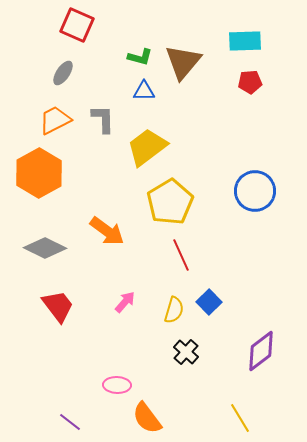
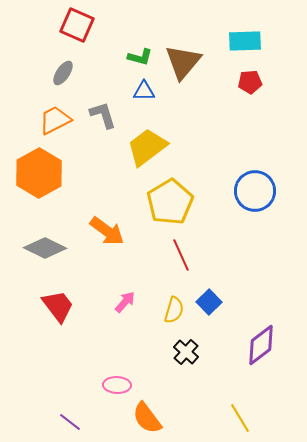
gray L-shape: moved 4 px up; rotated 16 degrees counterclockwise
purple diamond: moved 6 px up
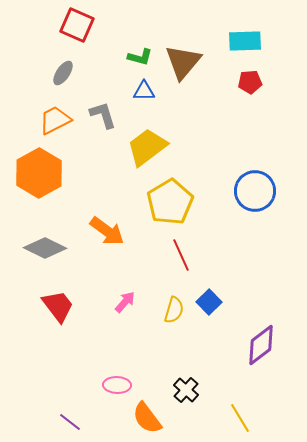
black cross: moved 38 px down
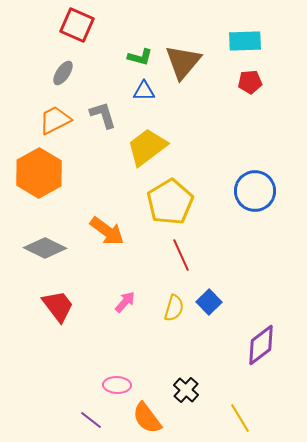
yellow semicircle: moved 2 px up
purple line: moved 21 px right, 2 px up
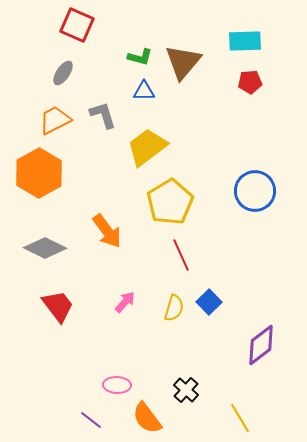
orange arrow: rotated 18 degrees clockwise
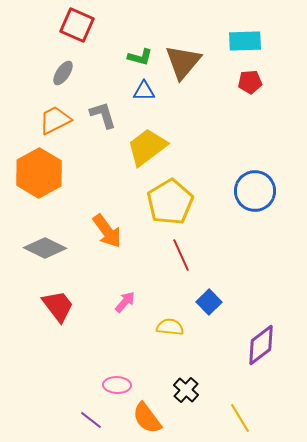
yellow semicircle: moved 4 px left, 19 px down; rotated 100 degrees counterclockwise
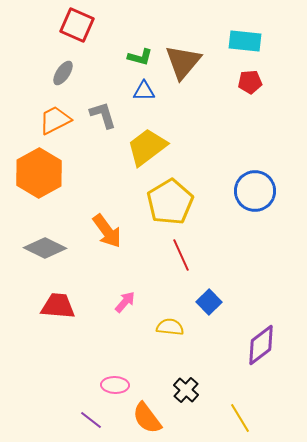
cyan rectangle: rotated 8 degrees clockwise
red trapezoid: rotated 48 degrees counterclockwise
pink ellipse: moved 2 px left
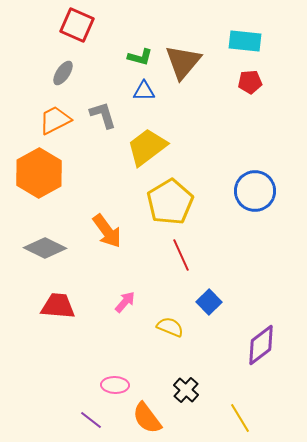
yellow semicircle: rotated 16 degrees clockwise
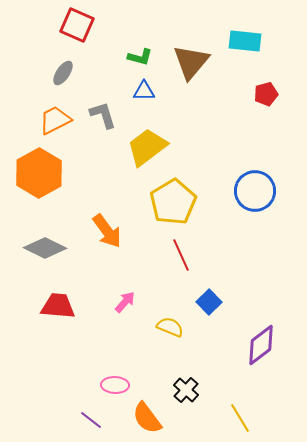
brown triangle: moved 8 px right
red pentagon: moved 16 px right, 12 px down; rotated 10 degrees counterclockwise
yellow pentagon: moved 3 px right
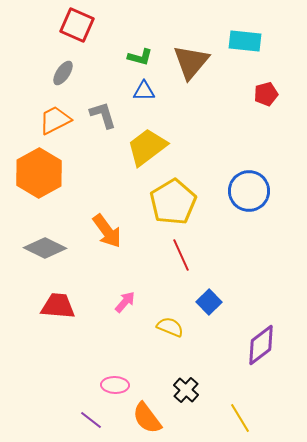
blue circle: moved 6 px left
